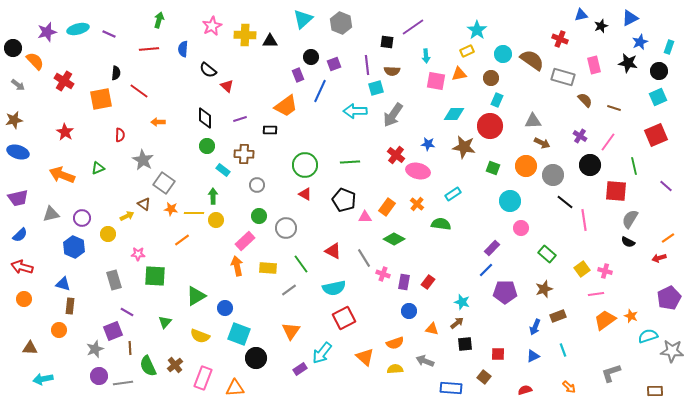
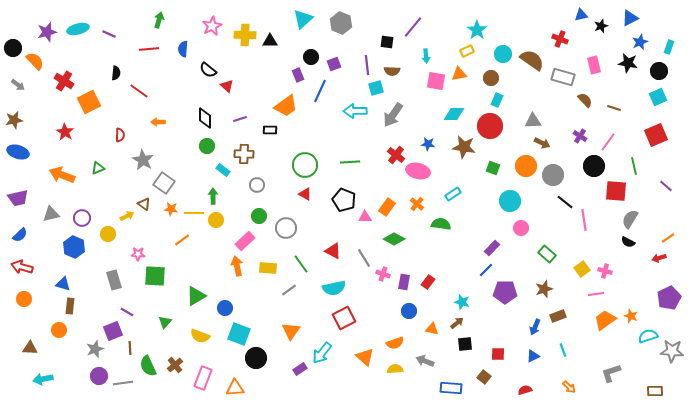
purple line at (413, 27): rotated 15 degrees counterclockwise
orange square at (101, 99): moved 12 px left, 3 px down; rotated 15 degrees counterclockwise
black circle at (590, 165): moved 4 px right, 1 px down
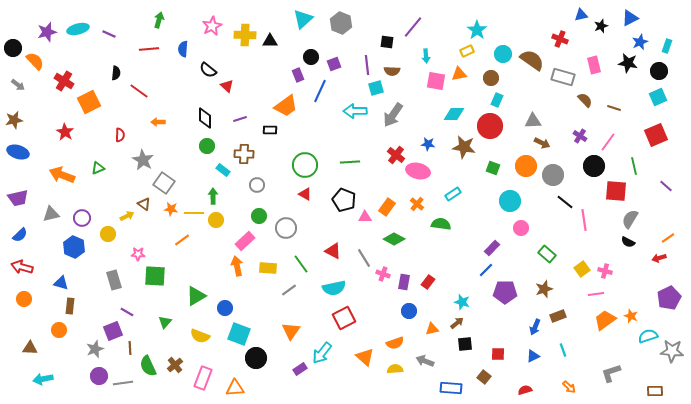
cyan rectangle at (669, 47): moved 2 px left, 1 px up
blue triangle at (63, 284): moved 2 px left, 1 px up
orange triangle at (432, 329): rotated 24 degrees counterclockwise
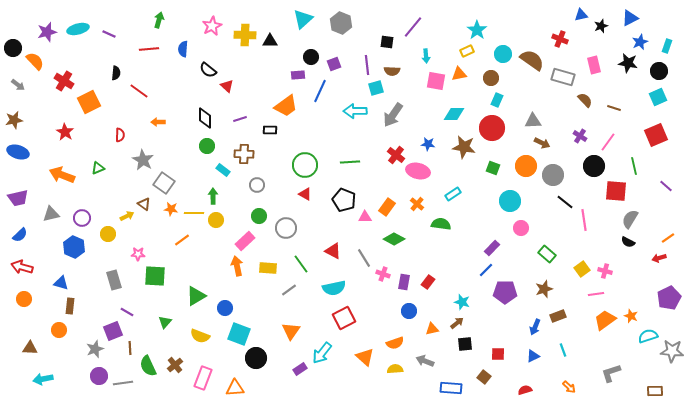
purple rectangle at (298, 75): rotated 72 degrees counterclockwise
red circle at (490, 126): moved 2 px right, 2 px down
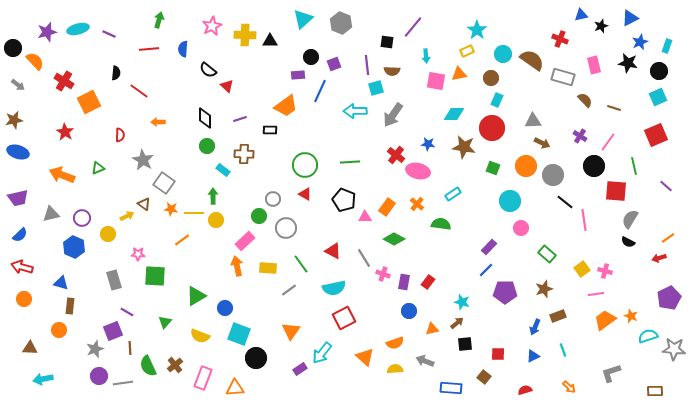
gray circle at (257, 185): moved 16 px right, 14 px down
purple rectangle at (492, 248): moved 3 px left, 1 px up
gray star at (672, 351): moved 2 px right, 2 px up
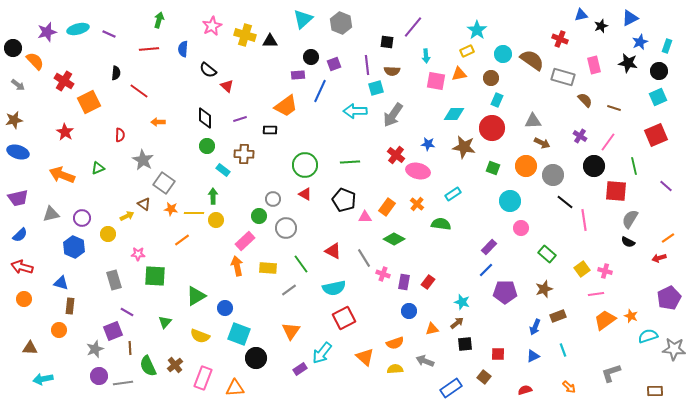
yellow cross at (245, 35): rotated 15 degrees clockwise
blue rectangle at (451, 388): rotated 40 degrees counterclockwise
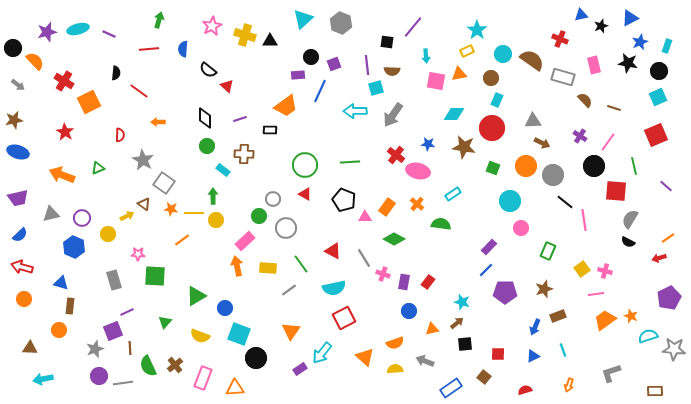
green rectangle at (547, 254): moved 1 px right, 3 px up; rotated 72 degrees clockwise
purple line at (127, 312): rotated 56 degrees counterclockwise
orange arrow at (569, 387): moved 2 px up; rotated 64 degrees clockwise
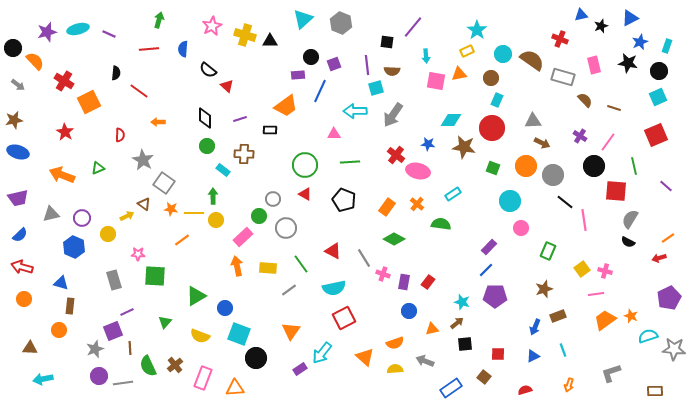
cyan diamond at (454, 114): moved 3 px left, 6 px down
pink triangle at (365, 217): moved 31 px left, 83 px up
pink rectangle at (245, 241): moved 2 px left, 4 px up
purple pentagon at (505, 292): moved 10 px left, 4 px down
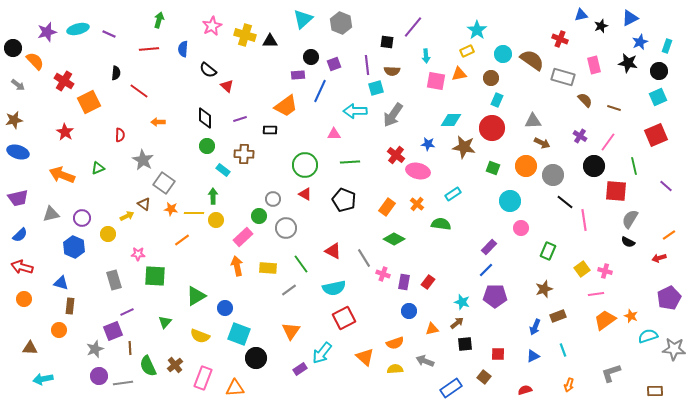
orange line at (668, 238): moved 1 px right, 3 px up
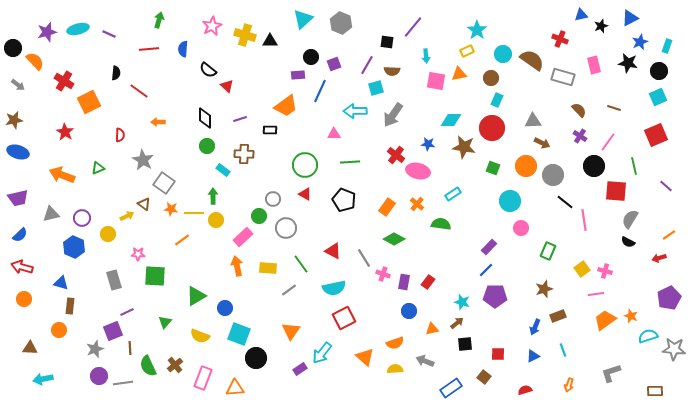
purple line at (367, 65): rotated 36 degrees clockwise
brown semicircle at (585, 100): moved 6 px left, 10 px down
